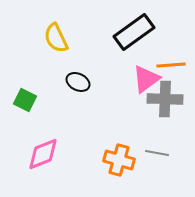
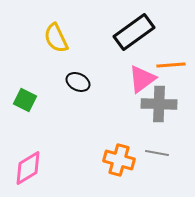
pink triangle: moved 4 px left
gray cross: moved 6 px left, 5 px down
pink diamond: moved 15 px left, 14 px down; rotated 9 degrees counterclockwise
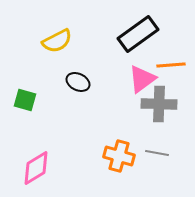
black rectangle: moved 4 px right, 2 px down
yellow semicircle: moved 1 px right, 3 px down; rotated 92 degrees counterclockwise
green square: rotated 10 degrees counterclockwise
orange cross: moved 4 px up
pink diamond: moved 8 px right
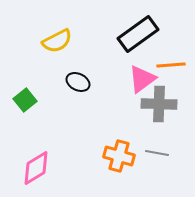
green square: rotated 35 degrees clockwise
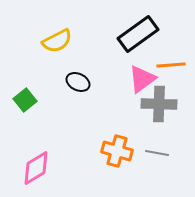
orange cross: moved 2 px left, 5 px up
